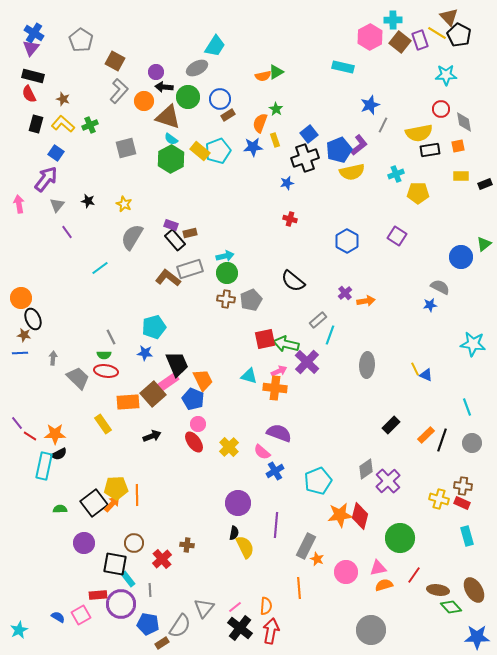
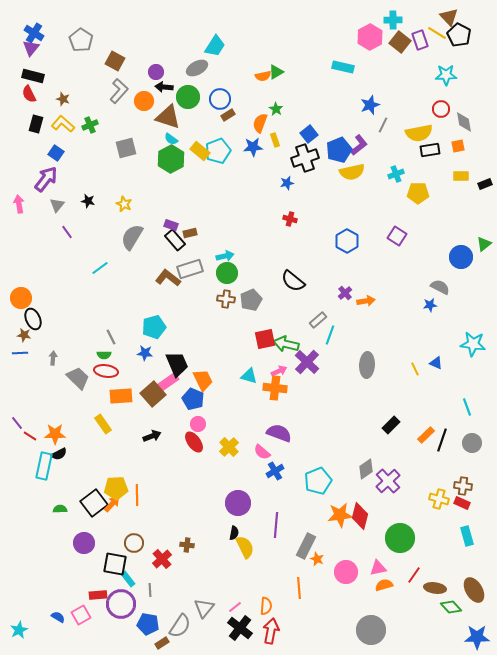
blue triangle at (426, 375): moved 10 px right, 12 px up
orange rectangle at (128, 402): moved 7 px left, 6 px up
brown ellipse at (438, 590): moved 3 px left, 2 px up
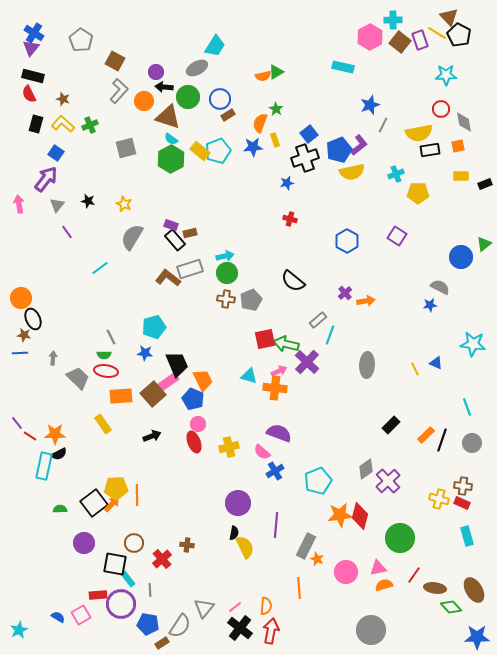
red ellipse at (194, 442): rotated 15 degrees clockwise
yellow cross at (229, 447): rotated 30 degrees clockwise
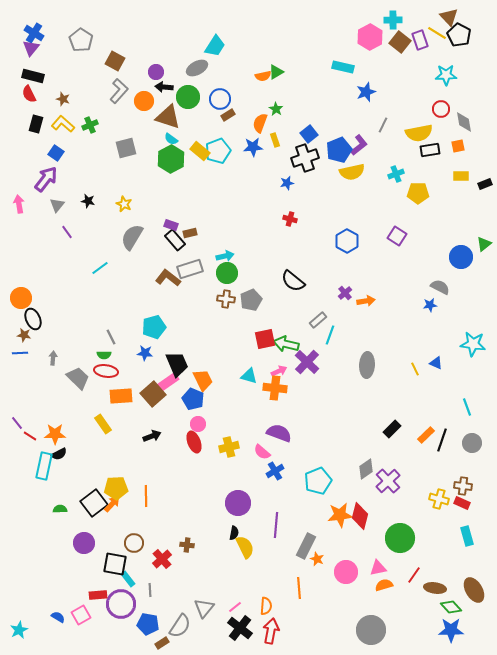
blue star at (370, 105): moved 4 px left, 13 px up
black rectangle at (391, 425): moved 1 px right, 4 px down
orange line at (137, 495): moved 9 px right, 1 px down
blue star at (477, 637): moved 26 px left, 7 px up
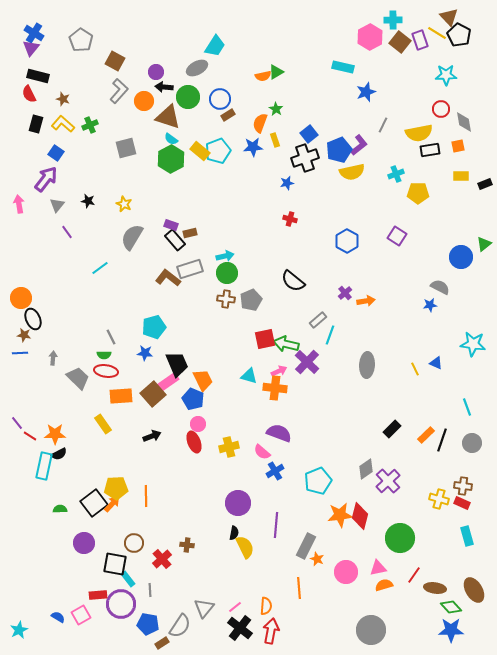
black rectangle at (33, 76): moved 5 px right
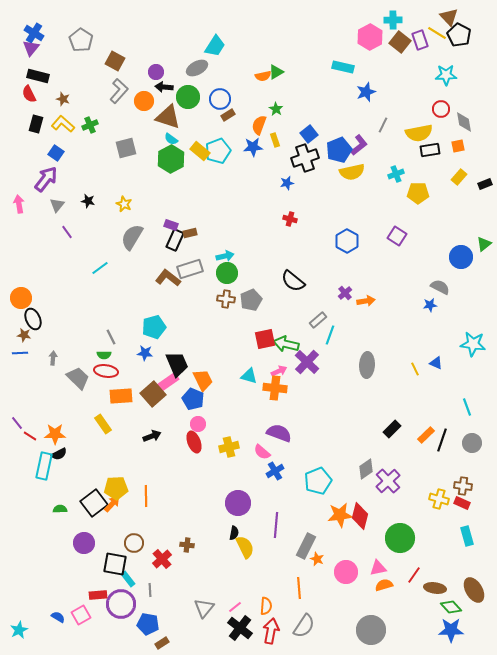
orange semicircle at (260, 123): moved 1 px left, 2 px down
yellow rectangle at (461, 176): moved 2 px left, 1 px down; rotated 49 degrees counterclockwise
black rectangle at (175, 240): rotated 65 degrees clockwise
gray semicircle at (180, 626): moved 124 px right
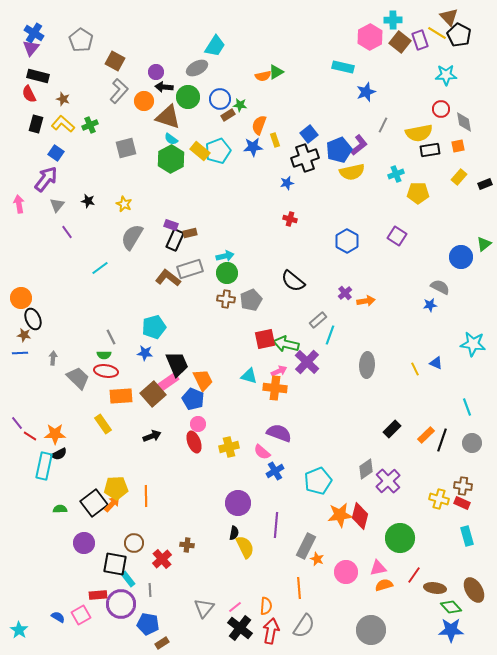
green star at (276, 109): moved 36 px left, 4 px up; rotated 24 degrees counterclockwise
cyan star at (19, 630): rotated 12 degrees counterclockwise
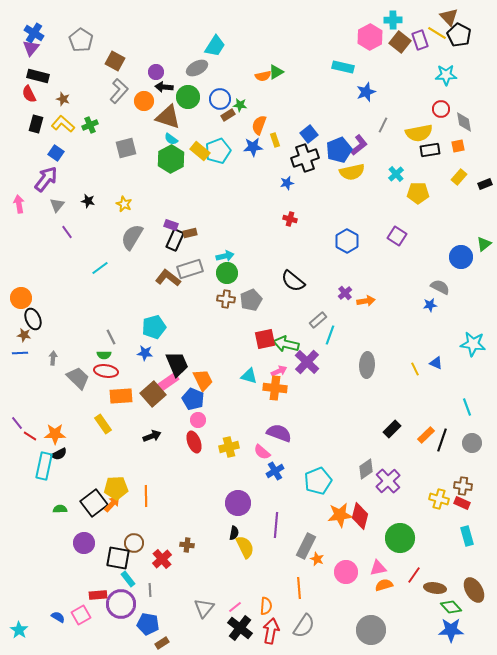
cyan cross at (396, 174): rotated 21 degrees counterclockwise
pink circle at (198, 424): moved 4 px up
black square at (115, 564): moved 3 px right, 6 px up
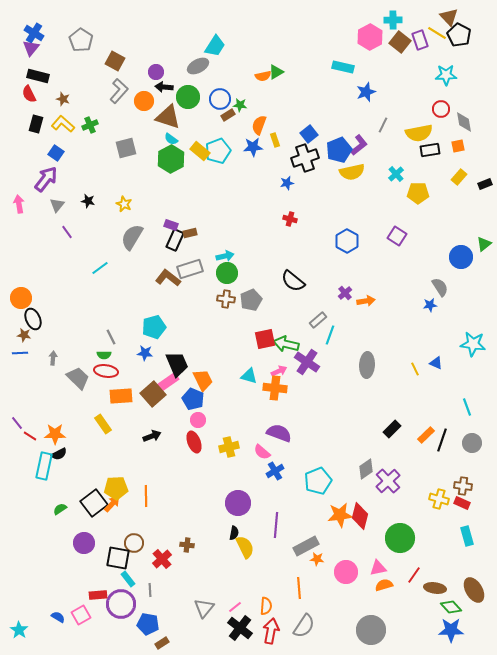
gray ellipse at (197, 68): moved 1 px right, 2 px up
gray semicircle at (440, 287): rotated 30 degrees clockwise
purple cross at (307, 362): rotated 10 degrees counterclockwise
green semicircle at (60, 509): rotated 32 degrees counterclockwise
gray rectangle at (306, 546): rotated 35 degrees clockwise
orange star at (317, 559): rotated 16 degrees counterclockwise
